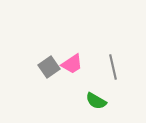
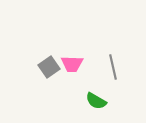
pink trapezoid: rotated 35 degrees clockwise
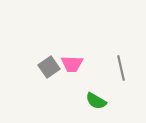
gray line: moved 8 px right, 1 px down
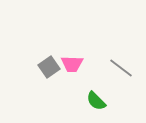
gray line: rotated 40 degrees counterclockwise
green semicircle: rotated 15 degrees clockwise
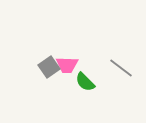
pink trapezoid: moved 5 px left, 1 px down
green semicircle: moved 11 px left, 19 px up
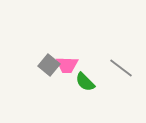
gray square: moved 2 px up; rotated 15 degrees counterclockwise
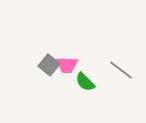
gray line: moved 2 px down
